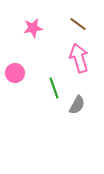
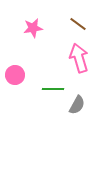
pink circle: moved 2 px down
green line: moved 1 px left, 1 px down; rotated 70 degrees counterclockwise
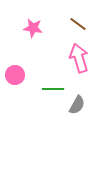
pink star: rotated 18 degrees clockwise
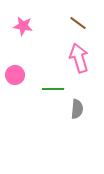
brown line: moved 1 px up
pink star: moved 10 px left, 2 px up
gray semicircle: moved 4 px down; rotated 24 degrees counterclockwise
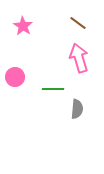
pink star: rotated 24 degrees clockwise
pink circle: moved 2 px down
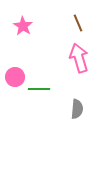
brown line: rotated 30 degrees clockwise
green line: moved 14 px left
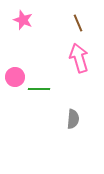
pink star: moved 6 px up; rotated 12 degrees counterclockwise
gray semicircle: moved 4 px left, 10 px down
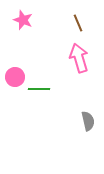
gray semicircle: moved 15 px right, 2 px down; rotated 18 degrees counterclockwise
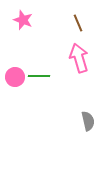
green line: moved 13 px up
